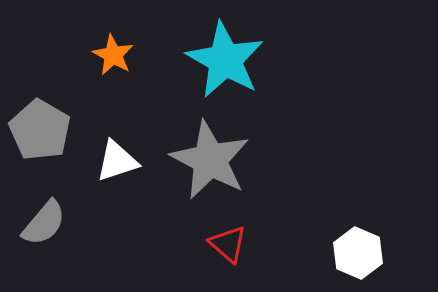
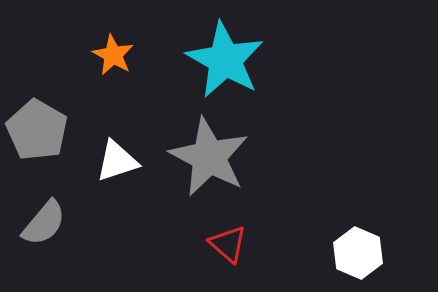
gray pentagon: moved 3 px left
gray star: moved 1 px left, 3 px up
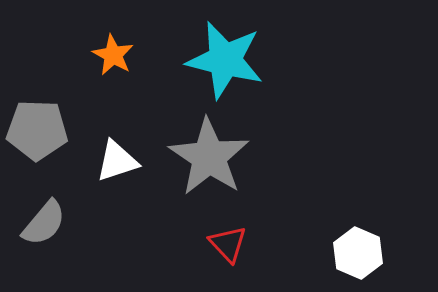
cyan star: rotated 16 degrees counterclockwise
gray pentagon: rotated 28 degrees counterclockwise
gray star: rotated 6 degrees clockwise
red triangle: rotated 6 degrees clockwise
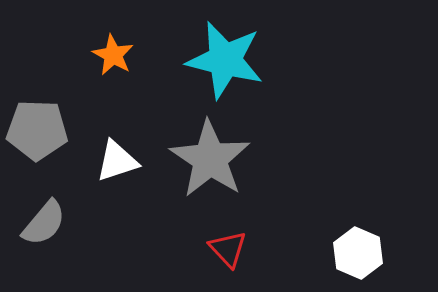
gray star: moved 1 px right, 2 px down
red triangle: moved 5 px down
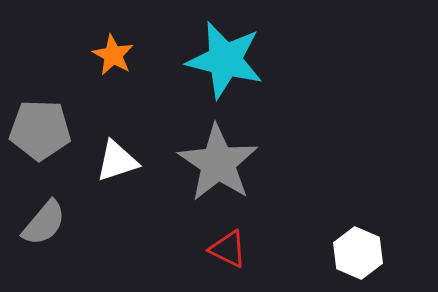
gray pentagon: moved 3 px right
gray star: moved 8 px right, 4 px down
red triangle: rotated 21 degrees counterclockwise
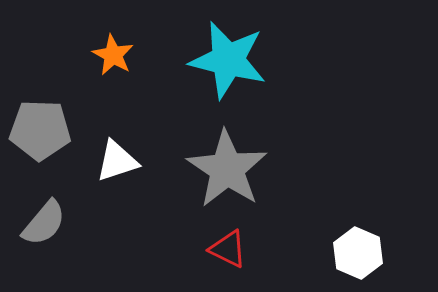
cyan star: moved 3 px right
gray star: moved 9 px right, 6 px down
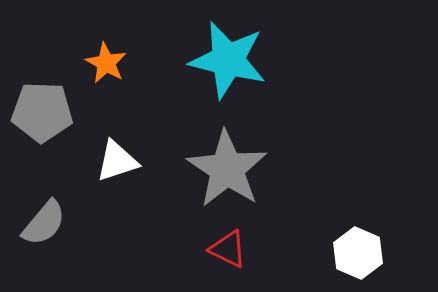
orange star: moved 7 px left, 8 px down
gray pentagon: moved 2 px right, 18 px up
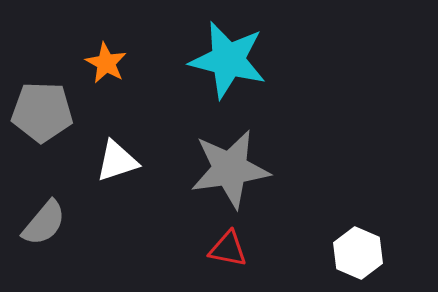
gray star: moved 3 px right; rotated 30 degrees clockwise
red triangle: rotated 15 degrees counterclockwise
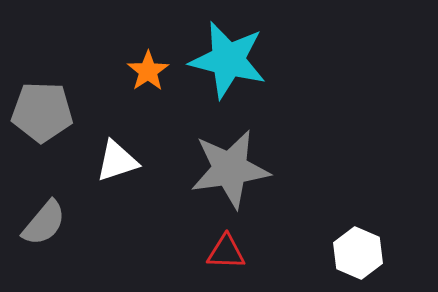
orange star: moved 42 px right, 8 px down; rotated 9 degrees clockwise
red triangle: moved 2 px left, 3 px down; rotated 9 degrees counterclockwise
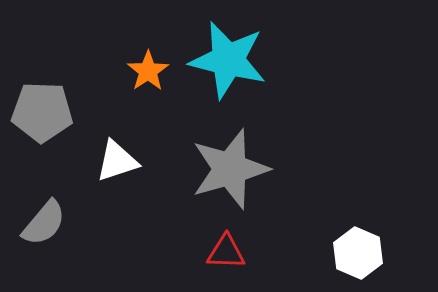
gray star: rotated 8 degrees counterclockwise
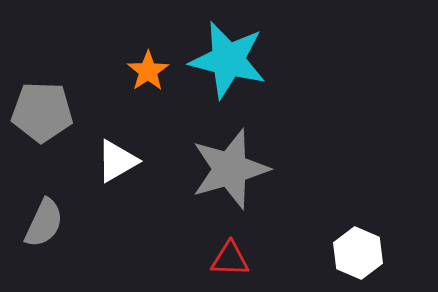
white triangle: rotated 12 degrees counterclockwise
gray semicircle: rotated 15 degrees counterclockwise
red triangle: moved 4 px right, 7 px down
